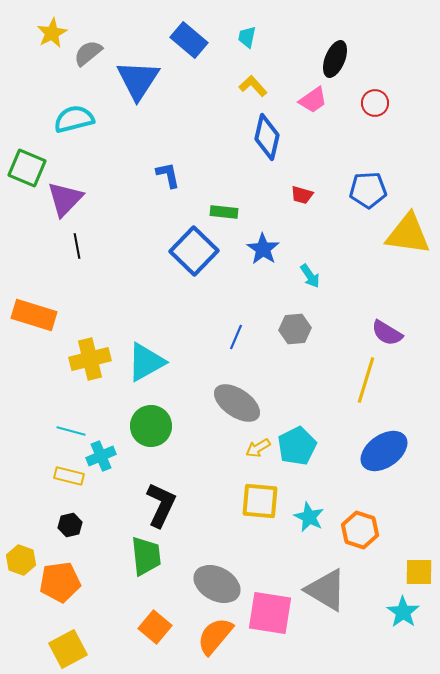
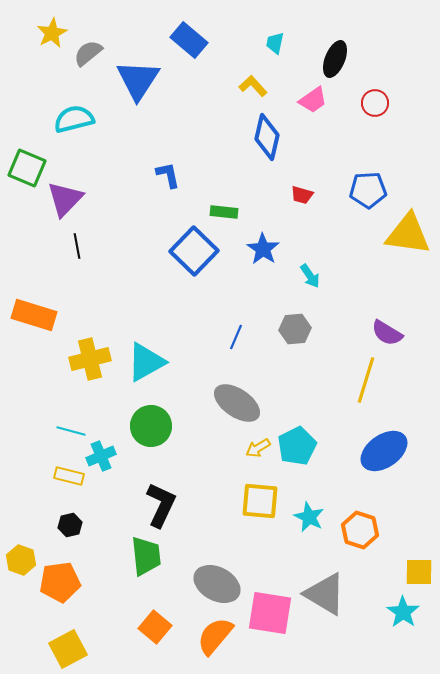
cyan trapezoid at (247, 37): moved 28 px right, 6 px down
gray triangle at (326, 590): moved 1 px left, 4 px down
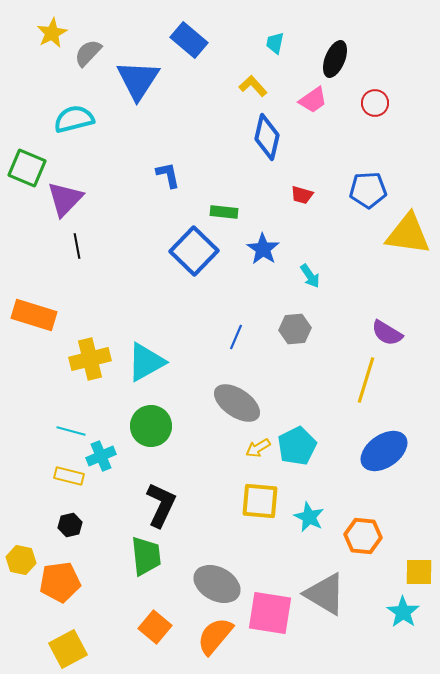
gray semicircle at (88, 53): rotated 8 degrees counterclockwise
orange hexagon at (360, 530): moved 3 px right, 6 px down; rotated 12 degrees counterclockwise
yellow hexagon at (21, 560): rotated 8 degrees counterclockwise
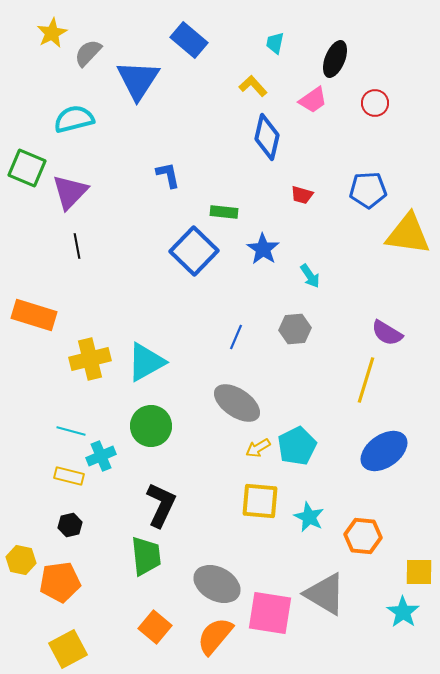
purple triangle at (65, 199): moved 5 px right, 7 px up
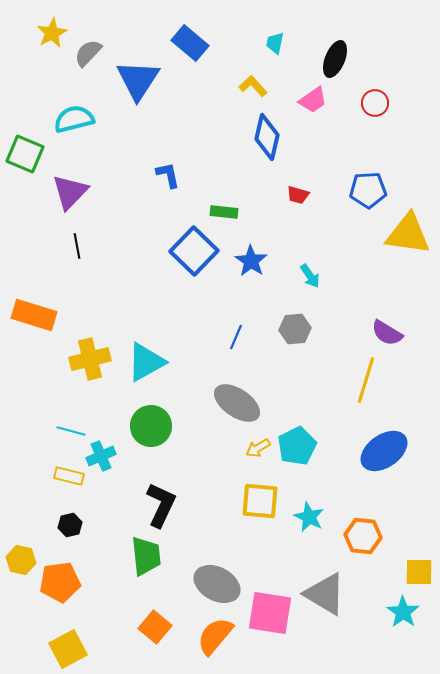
blue rectangle at (189, 40): moved 1 px right, 3 px down
green square at (27, 168): moved 2 px left, 14 px up
red trapezoid at (302, 195): moved 4 px left
blue star at (263, 249): moved 12 px left, 12 px down
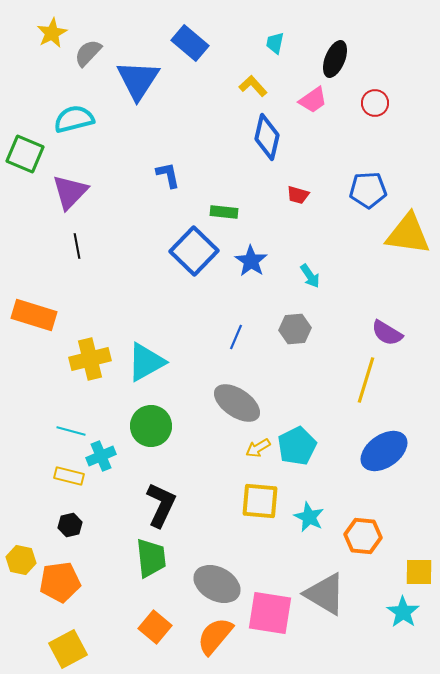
green trapezoid at (146, 556): moved 5 px right, 2 px down
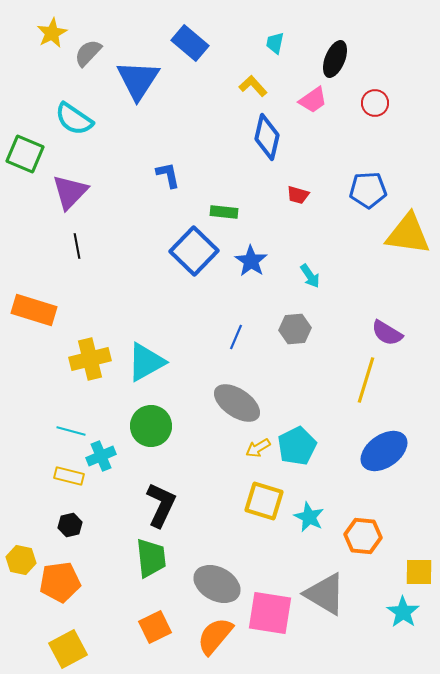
cyan semicircle at (74, 119): rotated 132 degrees counterclockwise
orange rectangle at (34, 315): moved 5 px up
yellow square at (260, 501): moved 4 px right; rotated 12 degrees clockwise
orange square at (155, 627): rotated 24 degrees clockwise
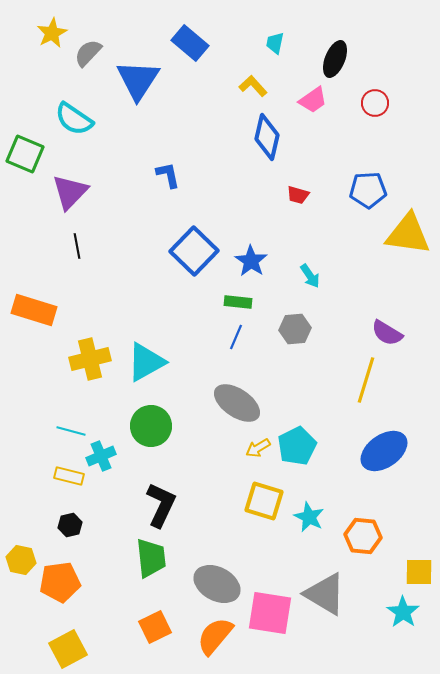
green rectangle at (224, 212): moved 14 px right, 90 px down
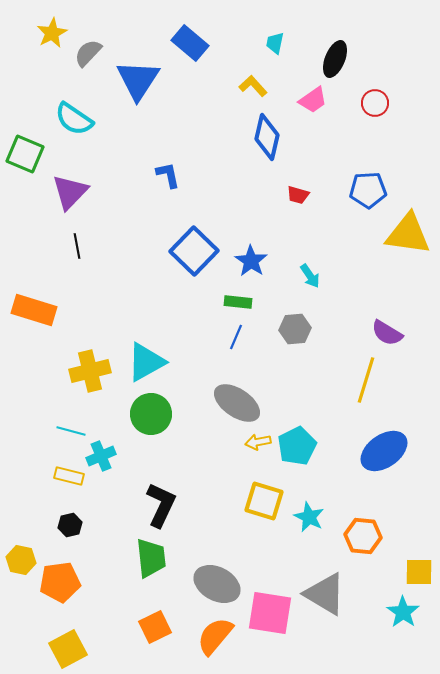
yellow cross at (90, 359): moved 12 px down
green circle at (151, 426): moved 12 px up
yellow arrow at (258, 448): moved 6 px up; rotated 20 degrees clockwise
